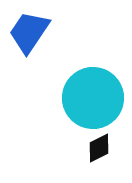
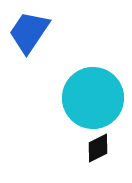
black diamond: moved 1 px left
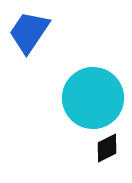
black diamond: moved 9 px right
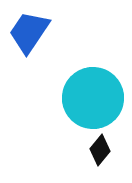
black diamond: moved 7 px left, 2 px down; rotated 24 degrees counterclockwise
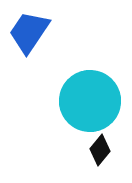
cyan circle: moved 3 px left, 3 px down
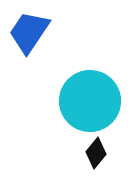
black diamond: moved 4 px left, 3 px down
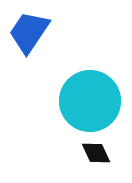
black diamond: rotated 64 degrees counterclockwise
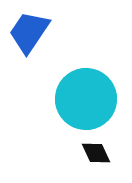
cyan circle: moved 4 px left, 2 px up
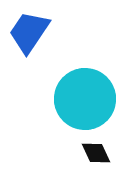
cyan circle: moved 1 px left
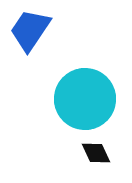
blue trapezoid: moved 1 px right, 2 px up
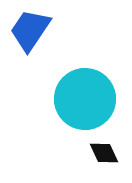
black diamond: moved 8 px right
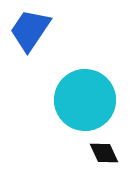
cyan circle: moved 1 px down
